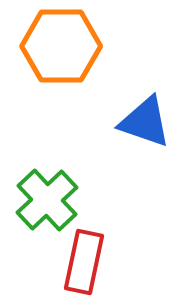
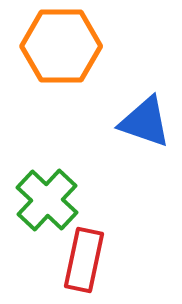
green cross: rotated 4 degrees counterclockwise
red rectangle: moved 2 px up
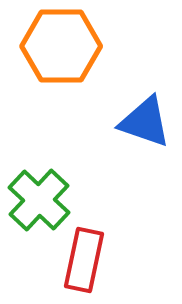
green cross: moved 8 px left
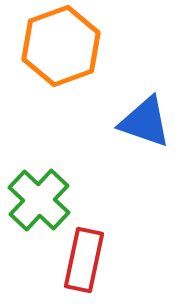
orange hexagon: rotated 20 degrees counterclockwise
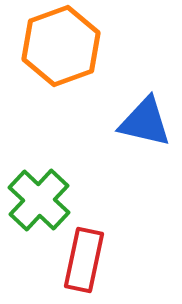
blue triangle: rotated 6 degrees counterclockwise
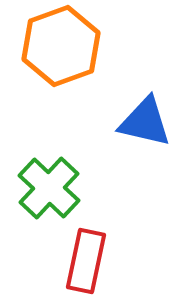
green cross: moved 10 px right, 12 px up
red rectangle: moved 2 px right, 1 px down
